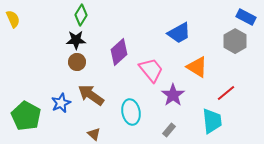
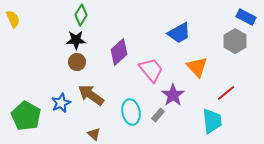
orange triangle: rotated 15 degrees clockwise
gray rectangle: moved 11 px left, 15 px up
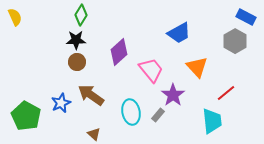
yellow semicircle: moved 2 px right, 2 px up
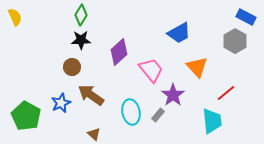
black star: moved 5 px right
brown circle: moved 5 px left, 5 px down
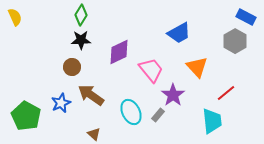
purple diamond: rotated 16 degrees clockwise
cyan ellipse: rotated 15 degrees counterclockwise
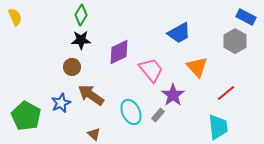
cyan trapezoid: moved 6 px right, 6 px down
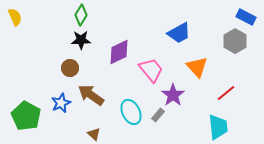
brown circle: moved 2 px left, 1 px down
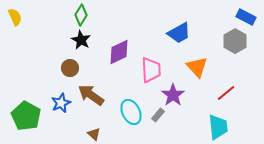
black star: rotated 30 degrees clockwise
pink trapezoid: rotated 36 degrees clockwise
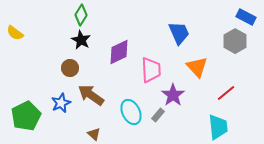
yellow semicircle: moved 16 px down; rotated 150 degrees clockwise
blue trapezoid: rotated 85 degrees counterclockwise
green pentagon: rotated 16 degrees clockwise
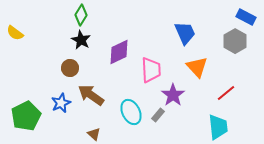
blue trapezoid: moved 6 px right
